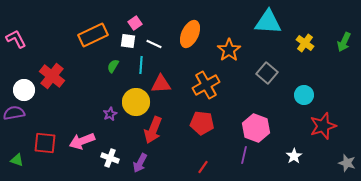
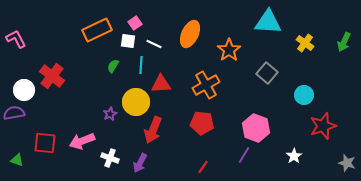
orange rectangle: moved 4 px right, 5 px up
purple line: rotated 18 degrees clockwise
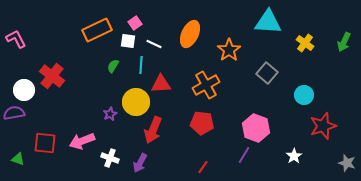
green triangle: moved 1 px right, 1 px up
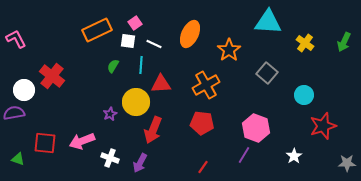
gray star: rotated 18 degrees counterclockwise
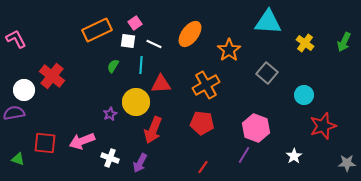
orange ellipse: rotated 12 degrees clockwise
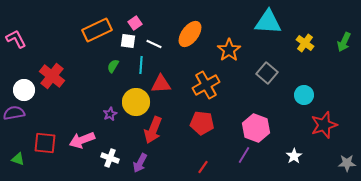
red star: moved 1 px right, 1 px up
pink arrow: moved 1 px up
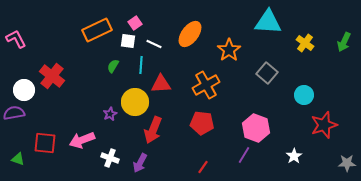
yellow circle: moved 1 px left
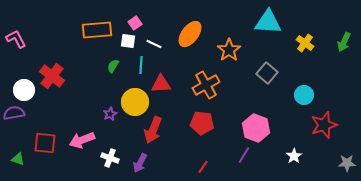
orange rectangle: rotated 20 degrees clockwise
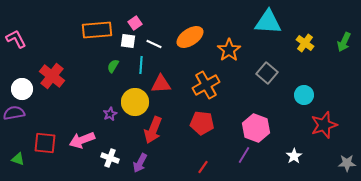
orange ellipse: moved 3 px down; rotated 20 degrees clockwise
white circle: moved 2 px left, 1 px up
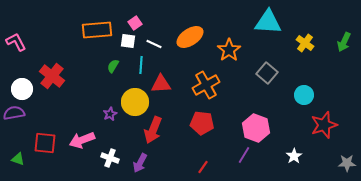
pink L-shape: moved 3 px down
